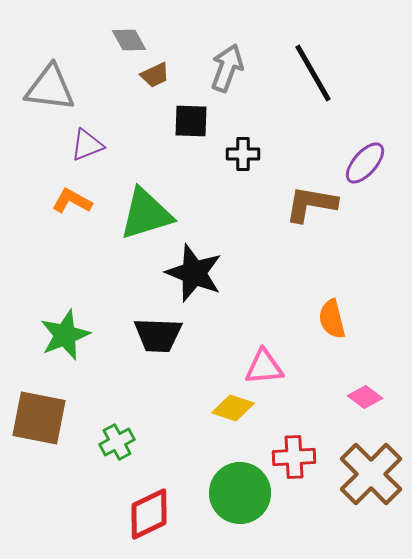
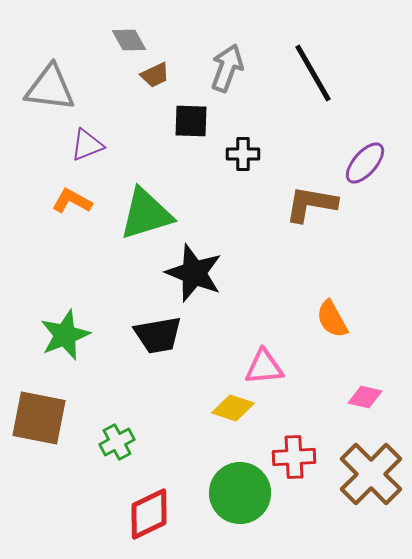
orange semicircle: rotated 15 degrees counterclockwise
black trapezoid: rotated 12 degrees counterclockwise
pink diamond: rotated 24 degrees counterclockwise
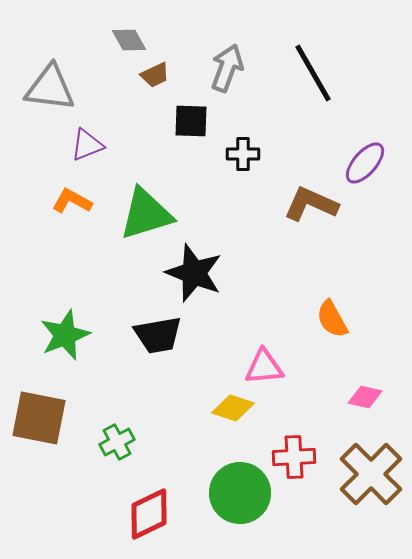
brown L-shape: rotated 14 degrees clockwise
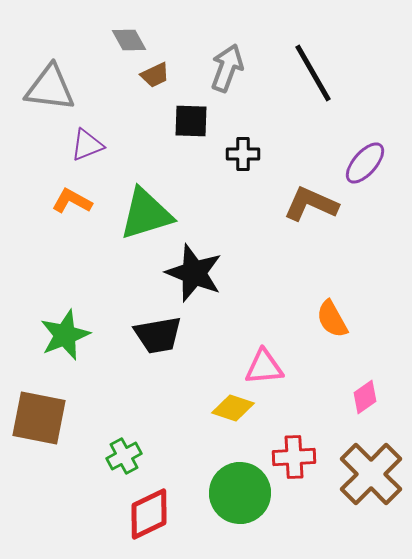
pink diamond: rotated 48 degrees counterclockwise
green cross: moved 7 px right, 14 px down
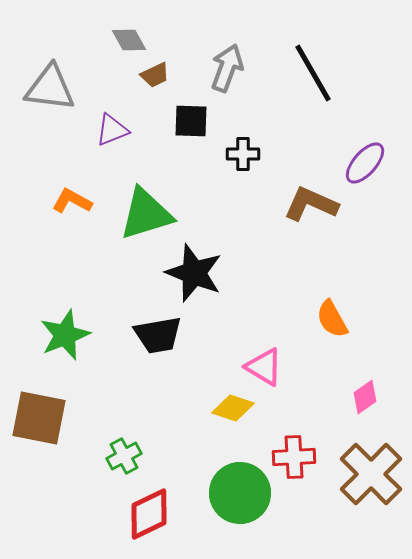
purple triangle: moved 25 px right, 15 px up
pink triangle: rotated 36 degrees clockwise
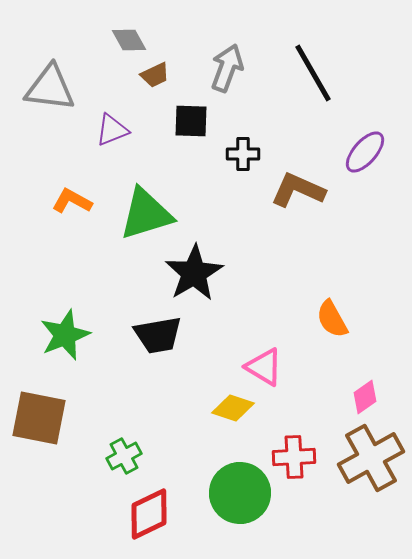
purple ellipse: moved 11 px up
brown L-shape: moved 13 px left, 14 px up
black star: rotated 20 degrees clockwise
brown cross: moved 16 px up; rotated 16 degrees clockwise
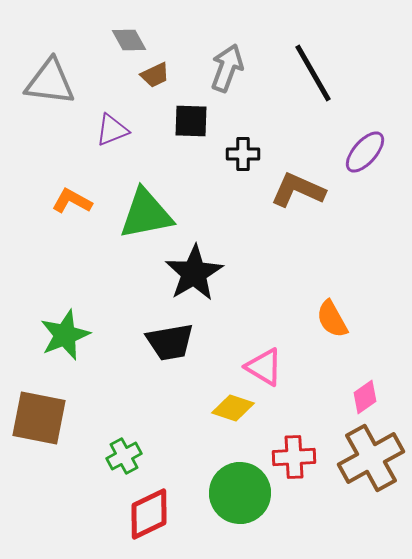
gray triangle: moved 6 px up
green triangle: rotated 6 degrees clockwise
black trapezoid: moved 12 px right, 7 px down
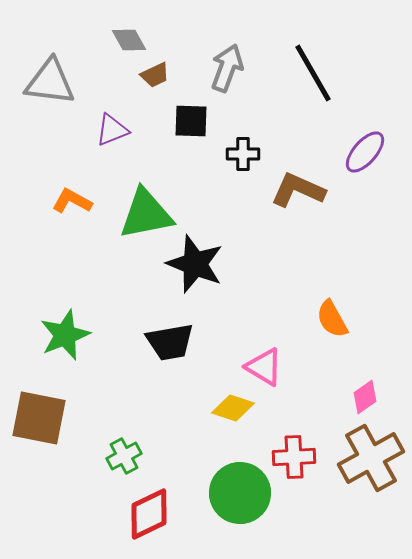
black star: moved 1 px right, 9 px up; rotated 20 degrees counterclockwise
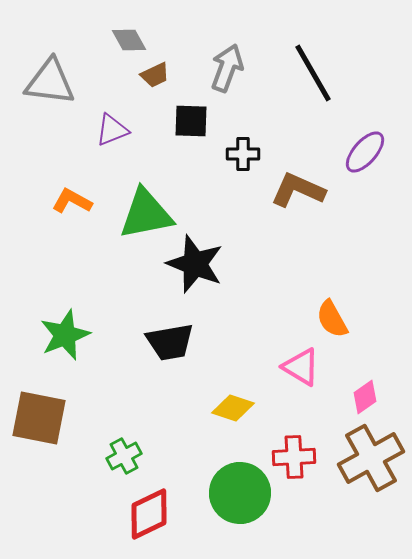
pink triangle: moved 37 px right
